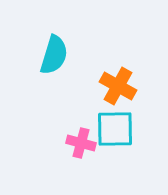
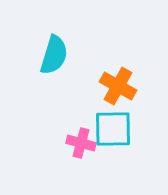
cyan square: moved 2 px left
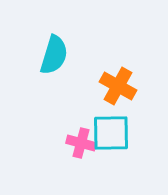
cyan square: moved 2 px left, 4 px down
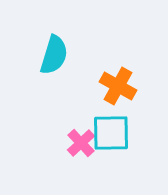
pink cross: rotated 32 degrees clockwise
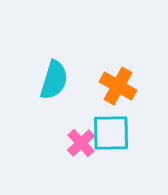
cyan semicircle: moved 25 px down
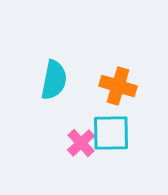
cyan semicircle: rotated 6 degrees counterclockwise
orange cross: rotated 12 degrees counterclockwise
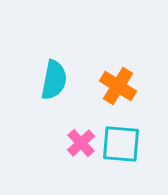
orange cross: rotated 15 degrees clockwise
cyan square: moved 10 px right, 11 px down; rotated 6 degrees clockwise
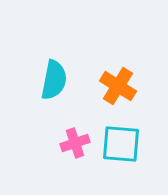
pink cross: moved 6 px left; rotated 24 degrees clockwise
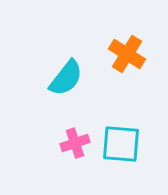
cyan semicircle: moved 12 px right, 2 px up; rotated 27 degrees clockwise
orange cross: moved 9 px right, 32 px up
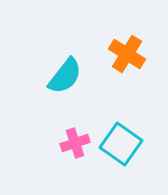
cyan semicircle: moved 1 px left, 2 px up
cyan square: rotated 30 degrees clockwise
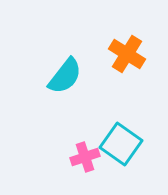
pink cross: moved 10 px right, 14 px down
